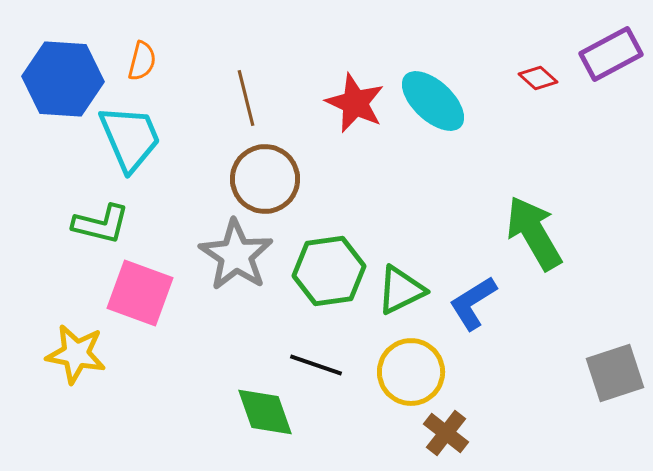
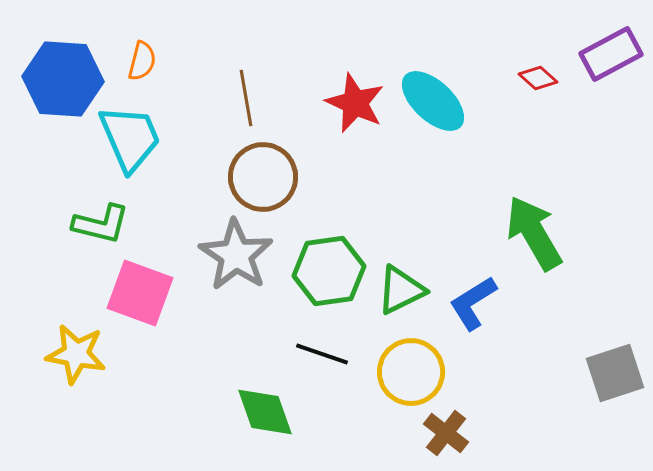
brown line: rotated 4 degrees clockwise
brown circle: moved 2 px left, 2 px up
black line: moved 6 px right, 11 px up
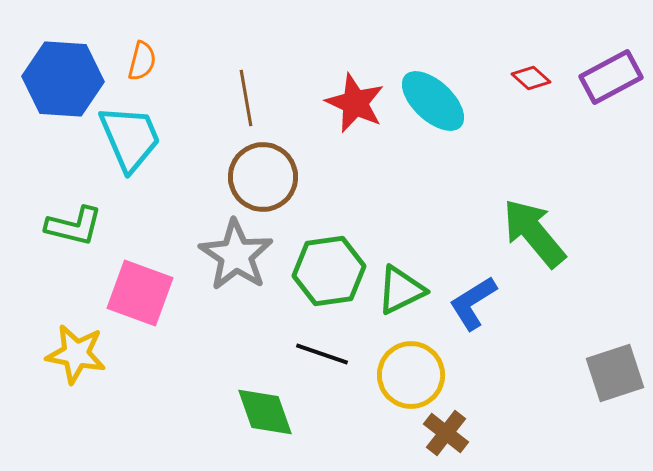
purple rectangle: moved 23 px down
red diamond: moved 7 px left
green L-shape: moved 27 px left, 2 px down
green arrow: rotated 10 degrees counterclockwise
yellow circle: moved 3 px down
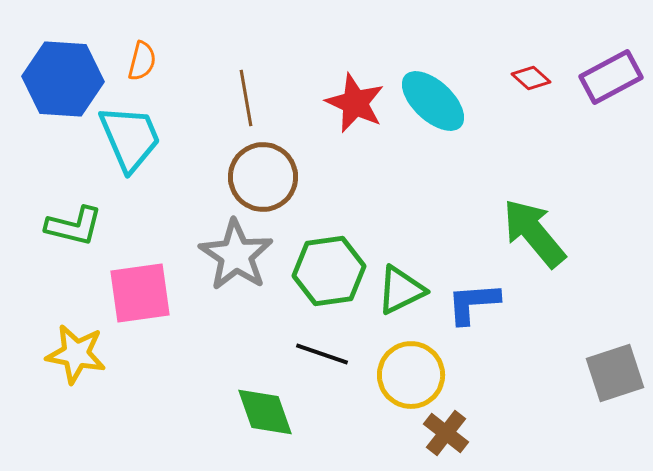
pink square: rotated 28 degrees counterclockwise
blue L-shape: rotated 28 degrees clockwise
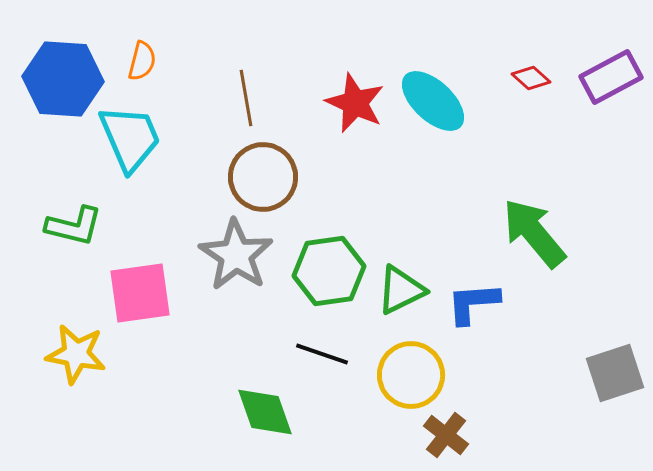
brown cross: moved 2 px down
